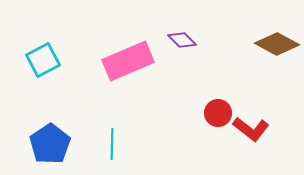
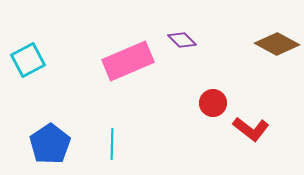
cyan square: moved 15 px left
red circle: moved 5 px left, 10 px up
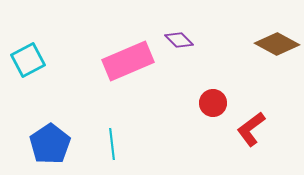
purple diamond: moved 3 px left
red L-shape: rotated 105 degrees clockwise
cyan line: rotated 8 degrees counterclockwise
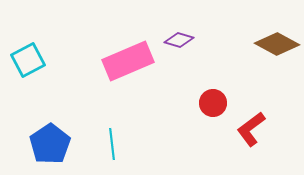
purple diamond: rotated 28 degrees counterclockwise
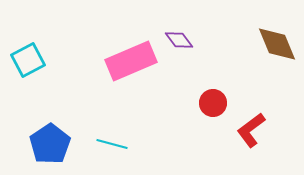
purple diamond: rotated 36 degrees clockwise
brown diamond: rotated 39 degrees clockwise
pink rectangle: moved 3 px right
red L-shape: moved 1 px down
cyan line: rotated 68 degrees counterclockwise
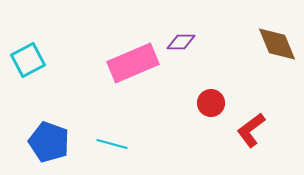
purple diamond: moved 2 px right, 2 px down; rotated 52 degrees counterclockwise
pink rectangle: moved 2 px right, 2 px down
red circle: moved 2 px left
blue pentagon: moved 1 px left, 2 px up; rotated 18 degrees counterclockwise
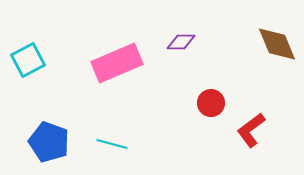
pink rectangle: moved 16 px left
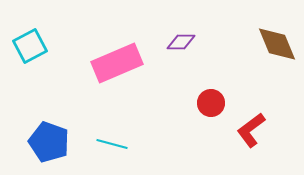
cyan square: moved 2 px right, 14 px up
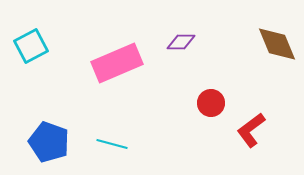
cyan square: moved 1 px right
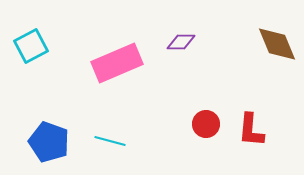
red circle: moved 5 px left, 21 px down
red L-shape: rotated 48 degrees counterclockwise
cyan line: moved 2 px left, 3 px up
